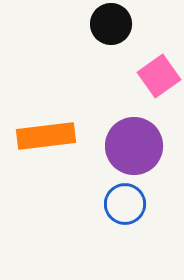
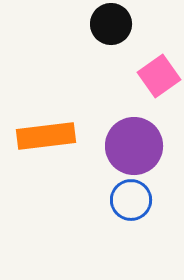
blue circle: moved 6 px right, 4 px up
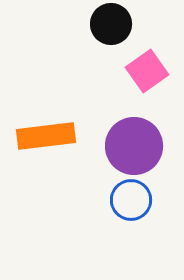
pink square: moved 12 px left, 5 px up
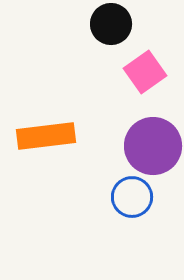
pink square: moved 2 px left, 1 px down
purple circle: moved 19 px right
blue circle: moved 1 px right, 3 px up
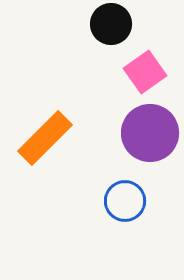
orange rectangle: moved 1 px left, 2 px down; rotated 38 degrees counterclockwise
purple circle: moved 3 px left, 13 px up
blue circle: moved 7 px left, 4 px down
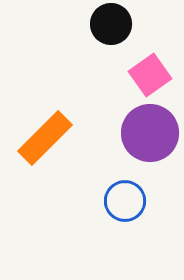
pink square: moved 5 px right, 3 px down
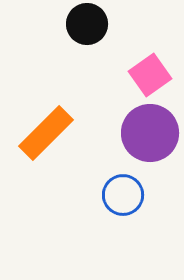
black circle: moved 24 px left
orange rectangle: moved 1 px right, 5 px up
blue circle: moved 2 px left, 6 px up
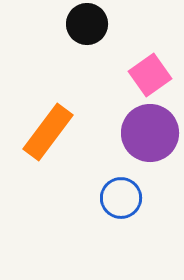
orange rectangle: moved 2 px right, 1 px up; rotated 8 degrees counterclockwise
blue circle: moved 2 px left, 3 px down
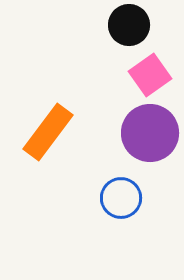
black circle: moved 42 px right, 1 px down
